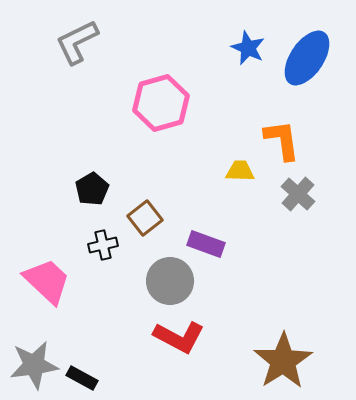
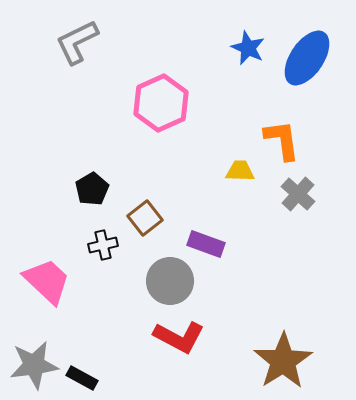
pink hexagon: rotated 8 degrees counterclockwise
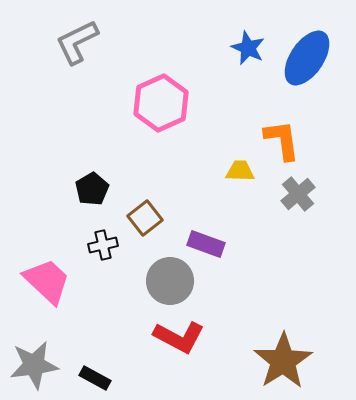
gray cross: rotated 8 degrees clockwise
black rectangle: moved 13 px right
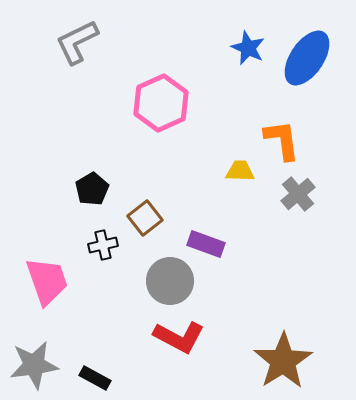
pink trapezoid: rotated 28 degrees clockwise
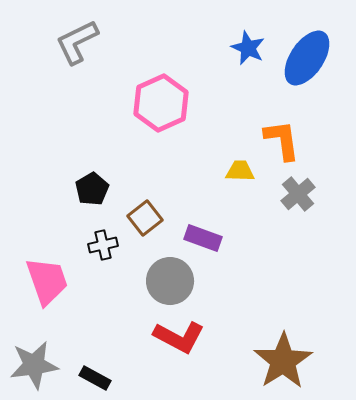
purple rectangle: moved 3 px left, 6 px up
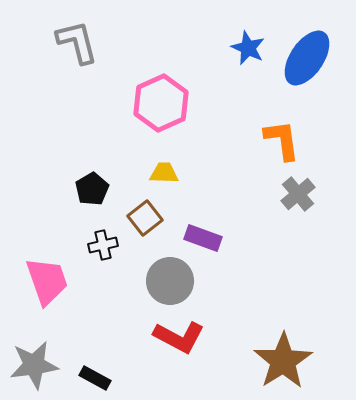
gray L-shape: rotated 102 degrees clockwise
yellow trapezoid: moved 76 px left, 2 px down
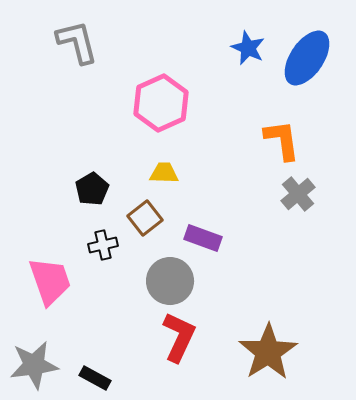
pink trapezoid: moved 3 px right
red L-shape: rotated 93 degrees counterclockwise
brown star: moved 15 px left, 9 px up
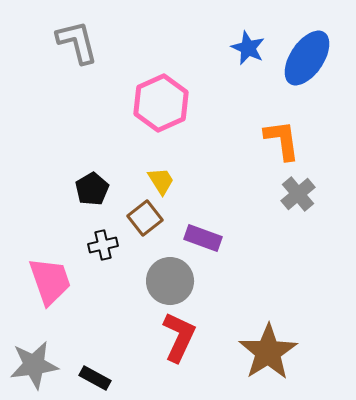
yellow trapezoid: moved 3 px left, 8 px down; rotated 56 degrees clockwise
